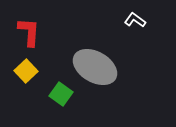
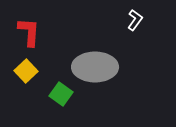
white L-shape: rotated 90 degrees clockwise
gray ellipse: rotated 30 degrees counterclockwise
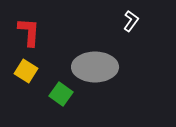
white L-shape: moved 4 px left, 1 px down
yellow square: rotated 15 degrees counterclockwise
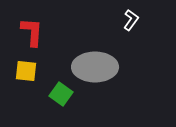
white L-shape: moved 1 px up
red L-shape: moved 3 px right
yellow square: rotated 25 degrees counterclockwise
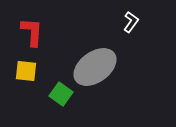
white L-shape: moved 2 px down
gray ellipse: rotated 36 degrees counterclockwise
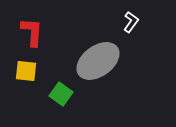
gray ellipse: moved 3 px right, 6 px up
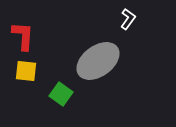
white L-shape: moved 3 px left, 3 px up
red L-shape: moved 9 px left, 4 px down
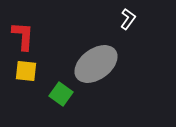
gray ellipse: moved 2 px left, 3 px down
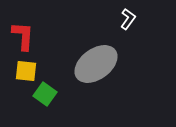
green square: moved 16 px left
